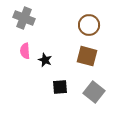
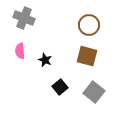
pink semicircle: moved 5 px left
black square: rotated 35 degrees counterclockwise
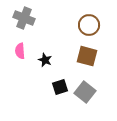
black square: rotated 21 degrees clockwise
gray square: moved 9 px left
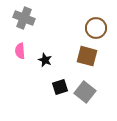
brown circle: moved 7 px right, 3 px down
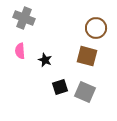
gray square: rotated 15 degrees counterclockwise
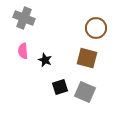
pink semicircle: moved 3 px right
brown square: moved 2 px down
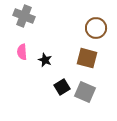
gray cross: moved 2 px up
pink semicircle: moved 1 px left, 1 px down
black square: moved 2 px right; rotated 14 degrees counterclockwise
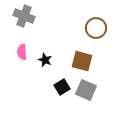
brown square: moved 5 px left, 3 px down
gray square: moved 1 px right, 2 px up
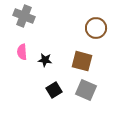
black star: rotated 16 degrees counterclockwise
black square: moved 8 px left, 3 px down
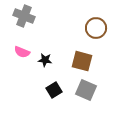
pink semicircle: rotated 63 degrees counterclockwise
